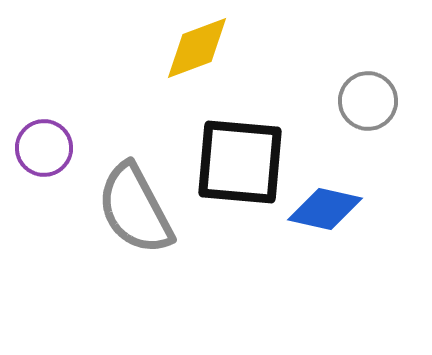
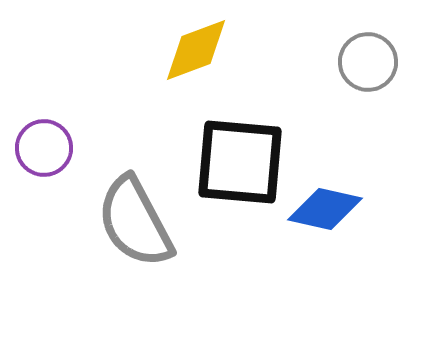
yellow diamond: moved 1 px left, 2 px down
gray circle: moved 39 px up
gray semicircle: moved 13 px down
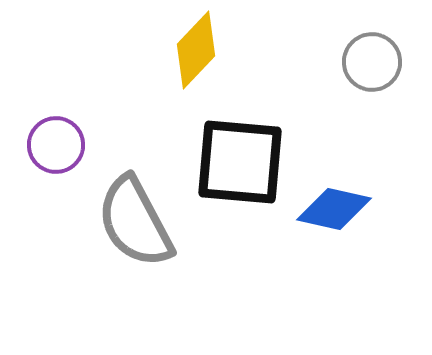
yellow diamond: rotated 26 degrees counterclockwise
gray circle: moved 4 px right
purple circle: moved 12 px right, 3 px up
blue diamond: moved 9 px right
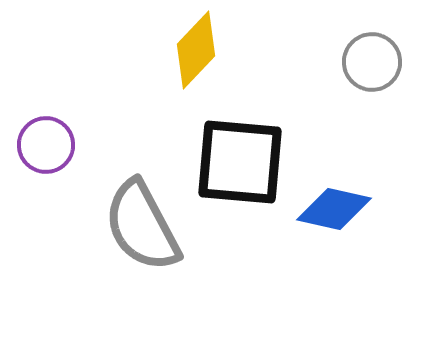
purple circle: moved 10 px left
gray semicircle: moved 7 px right, 4 px down
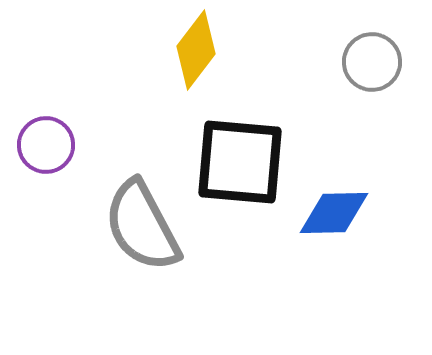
yellow diamond: rotated 6 degrees counterclockwise
blue diamond: moved 4 px down; rotated 14 degrees counterclockwise
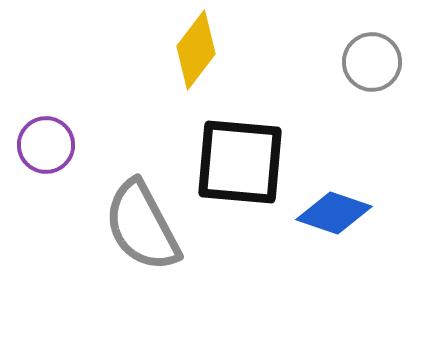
blue diamond: rotated 20 degrees clockwise
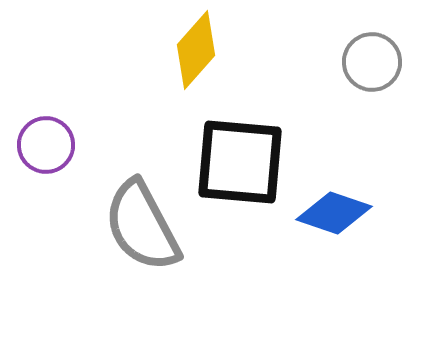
yellow diamond: rotated 4 degrees clockwise
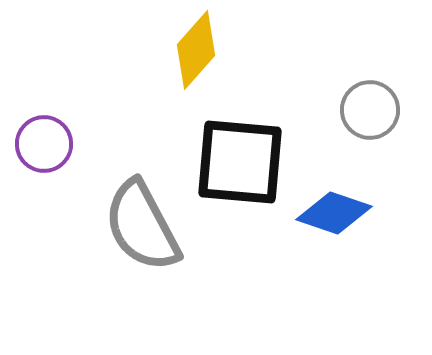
gray circle: moved 2 px left, 48 px down
purple circle: moved 2 px left, 1 px up
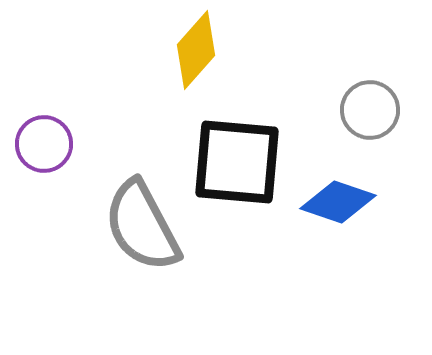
black square: moved 3 px left
blue diamond: moved 4 px right, 11 px up
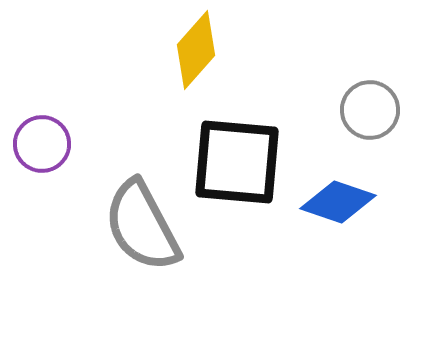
purple circle: moved 2 px left
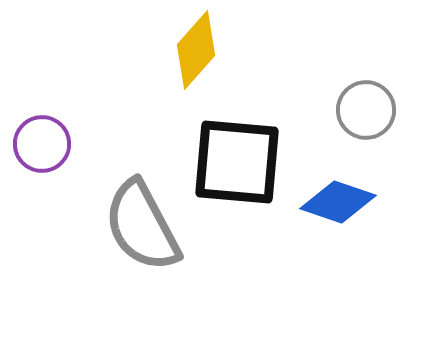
gray circle: moved 4 px left
